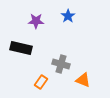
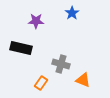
blue star: moved 4 px right, 3 px up
orange rectangle: moved 1 px down
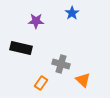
orange triangle: rotated 21 degrees clockwise
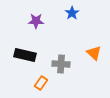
black rectangle: moved 4 px right, 7 px down
gray cross: rotated 12 degrees counterclockwise
orange triangle: moved 11 px right, 27 px up
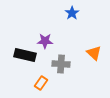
purple star: moved 9 px right, 20 px down
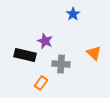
blue star: moved 1 px right, 1 px down
purple star: rotated 21 degrees clockwise
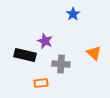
orange rectangle: rotated 48 degrees clockwise
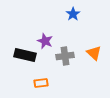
gray cross: moved 4 px right, 8 px up; rotated 12 degrees counterclockwise
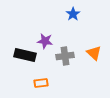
purple star: rotated 14 degrees counterclockwise
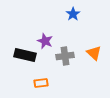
purple star: rotated 14 degrees clockwise
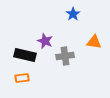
orange triangle: moved 11 px up; rotated 35 degrees counterclockwise
orange rectangle: moved 19 px left, 5 px up
